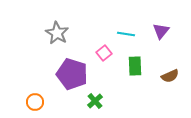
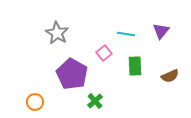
purple pentagon: rotated 12 degrees clockwise
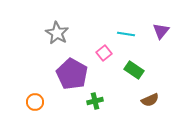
green rectangle: moved 1 px left, 4 px down; rotated 54 degrees counterclockwise
brown semicircle: moved 20 px left, 24 px down
green cross: rotated 28 degrees clockwise
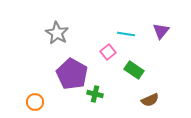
pink square: moved 4 px right, 1 px up
green cross: moved 7 px up; rotated 28 degrees clockwise
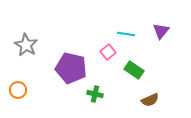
gray star: moved 31 px left, 12 px down
purple pentagon: moved 1 px left, 6 px up; rotated 16 degrees counterclockwise
orange circle: moved 17 px left, 12 px up
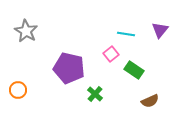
purple triangle: moved 1 px left, 1 px up
gray star: moved 14 px up
pink square: moved 3 px right, 2 px down
purple pentagon: moved 2 px left
green cross: rotated 28 degrees clockwise
brown semicircle: moved 1 px down
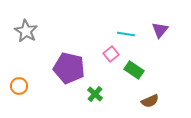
orange circle: moved 1 px right, 4 px up
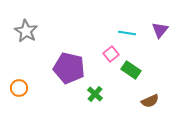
cyan line: moved 1 px right, 1 px up
green rectangle: moved 3 px left
orange circle: moved 2 px down
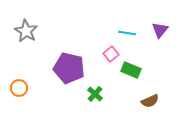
green rectangle: rotated 12 degrees counterclockwise
